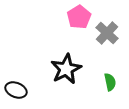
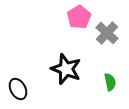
black star: rotated 24 degrees counterclockwise
black ellipse: moved 2 px right, 1 px up; rotated 40 degrees clockwise
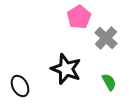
gray cross: moved 1 px left, 5 px down
green semicircle: moved 1 px left; rotated 18 degrees counterclockwise
black ellipse: moved 2 px right, 3 px up
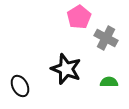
gray cross: rotated 15 degrees counterclockwise
green semicircle: rotated 60 degrees counterclockwise
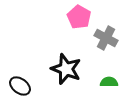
pink pentagon: rotated 10 degrees counterclockwise
black ellipse: rotated 25 degrees counterclockwise
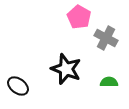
black ellipse: moved 2 px left
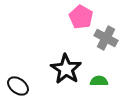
pink pentagon: moved 2 px right
black star: rotated 12 degrees clockwise
green semicircle: moved 10 px left, 1 px up
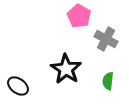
pink pentagon: moved 2 px left, 1 px up
gray cross: moved 1 px down
green semicircle: moved 9 px right; rotated 84 degrees counterclockwise
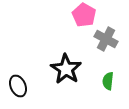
pink pentagon: moved 5 px right, 1 px up
black ellipse: rotated 30 degrees clockwise
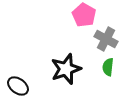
black star: rotated 20 degrees clockwise
green semicircle: moved 14 px up
black ellipse: rotated 30 degrees counterclockwise
